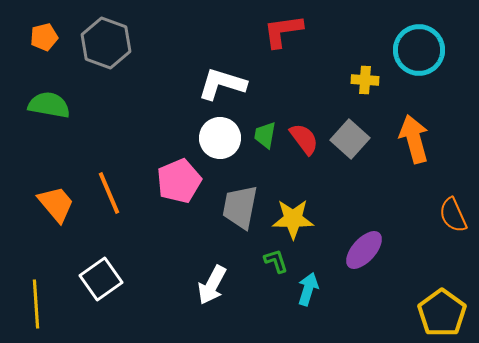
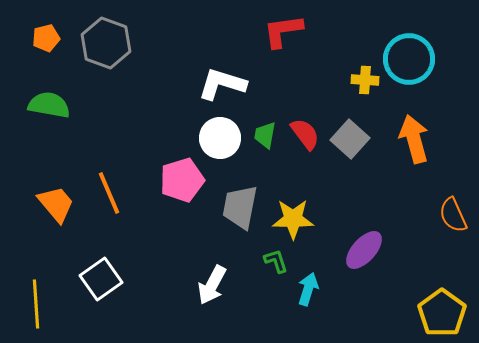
orange pentagon: moved 2 px right, 1 px down
cyan circle: moved 10 px left, 9 px down
red semicircle: moved 1 px right, 5 px up
pink pentagon: moved 3 px right, 1 px up; rotated 6 degrees clockwise
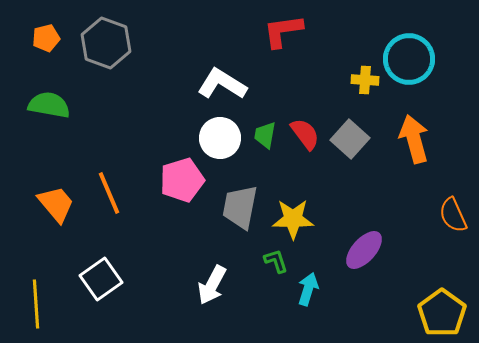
white L-shape: rotated 15 degrees clockwise
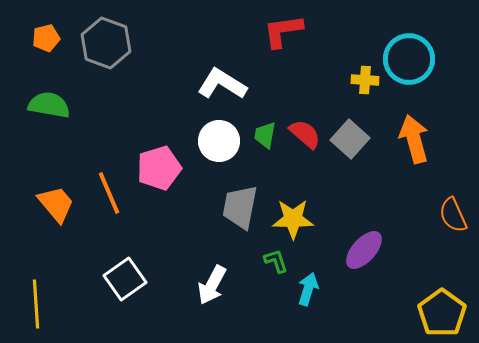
red semicircle: rotated 12 degrees counterclockwise
white circle: moved 1 px left, 3 px down
pink pentagon: moved 23 px left, 12 px up
white square: moved 24 px right
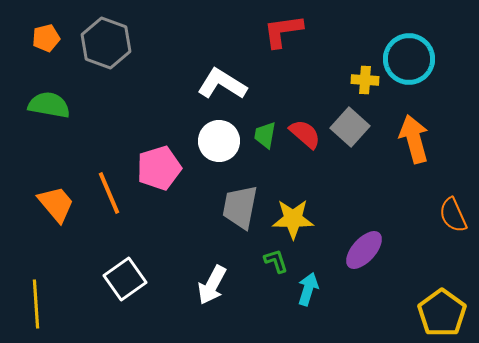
gray square: moved 12 px up
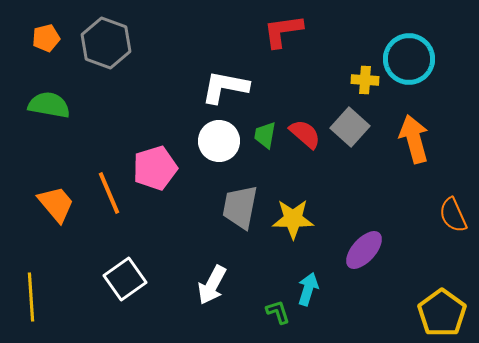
white L-shape: moved 3 px right, 3 px down; rotated 21 degrees counterclockwise
pink pentagon: moved 4 px left
green L-shape: moved 2 px right, 51 px down
yellow line: moved 5 px left, 7 px up
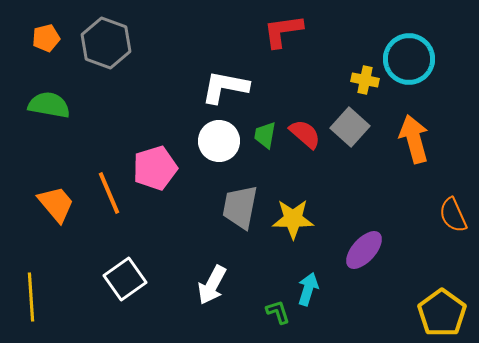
yellow cross: rotated 8 degrees clockwise
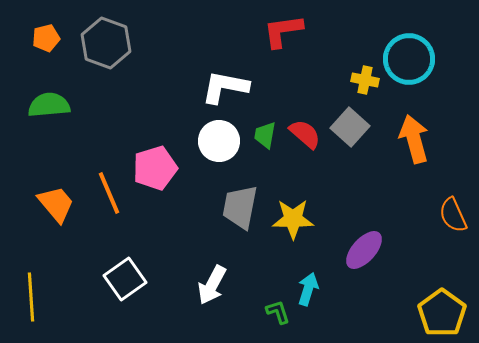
green semicircle: rotated 15 degrees counterclockwise
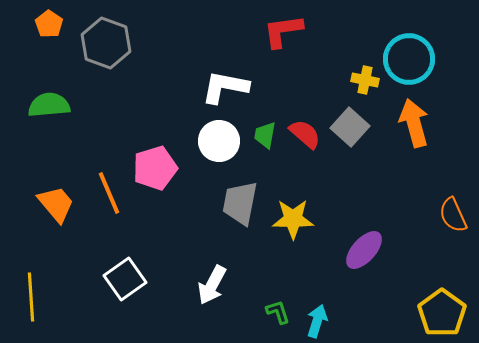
orange pentagon: moved 3 px right, 14 px up; rotated 24 degrees counterclockwise
orange arrow: moved 16 px up
gray trapezoid: moved 4 px up
cyan arrow: moved 9 px right, 32 px down
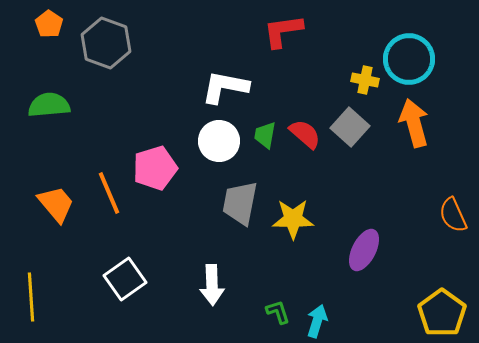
purple ellipse: rotated 15 degrees counterclockwise
white arrow: rotated 30 degrees counterclockwise
